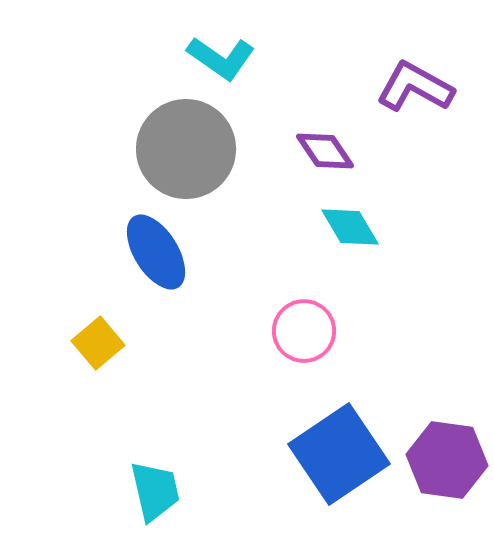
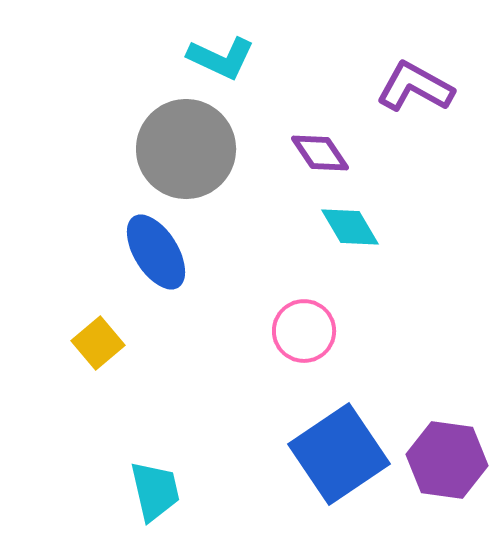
cyan L-shape: rotated 10 degrees counterclockwise
purple diamond: moved 5 px left, 2 px down
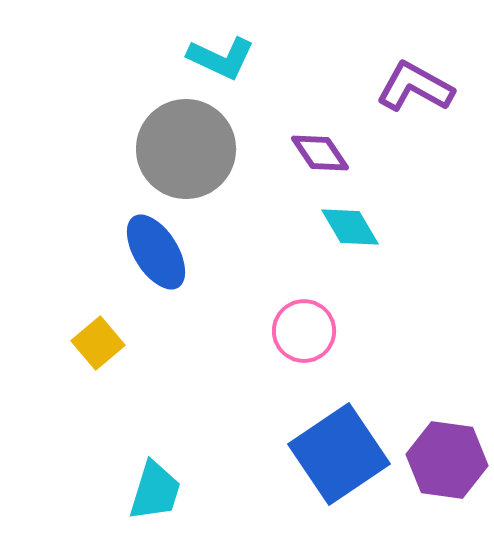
cyan trapezoid: rotated 30 degrees clockwise
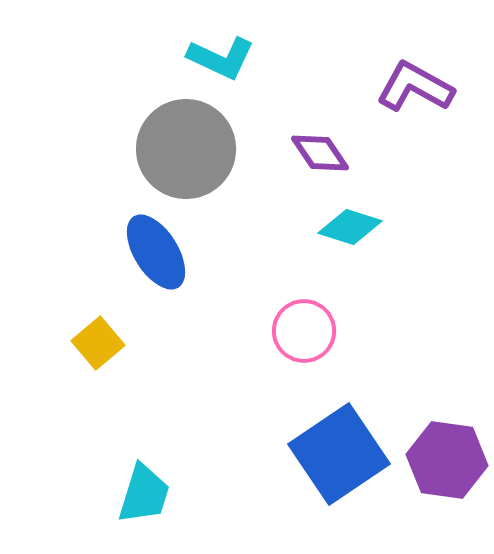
cyan diamond: rotated 42 degrees counterclockwise
cyan trapezoid: moved 11 px left, 3 px down
